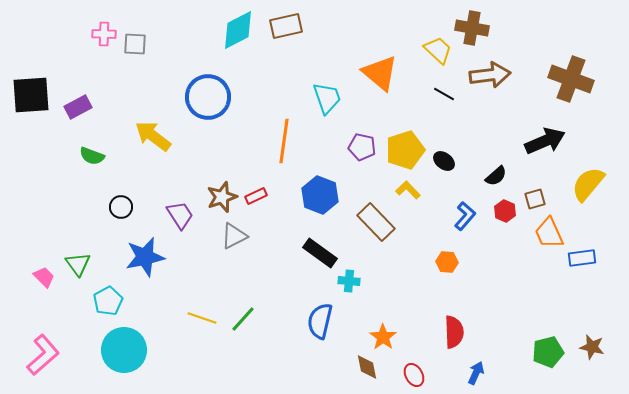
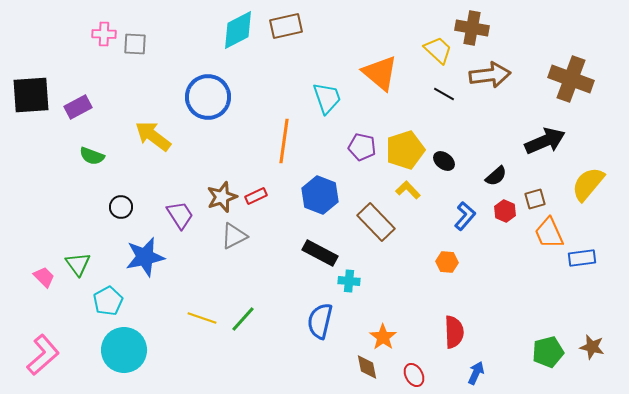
black rectangle at (320, 253): rotated 8 degrees counterclockwise
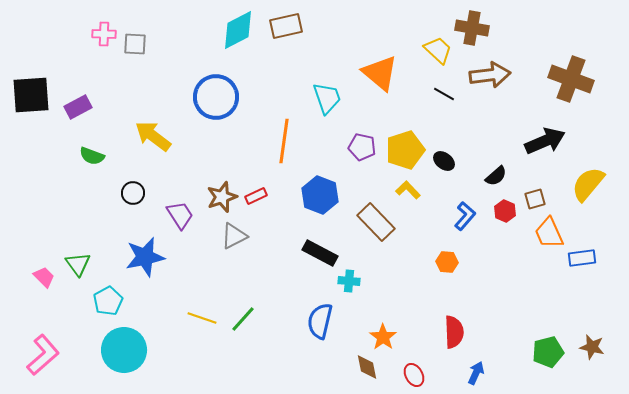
blue circle at (208, 97): moved 8 px right
black circle at (121, 207): moved 12 px right, 14 px up
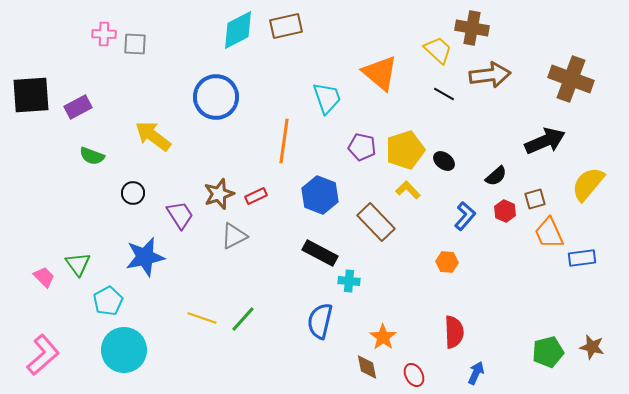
brown star at (222, 197): moved 3 px left, 3 px up
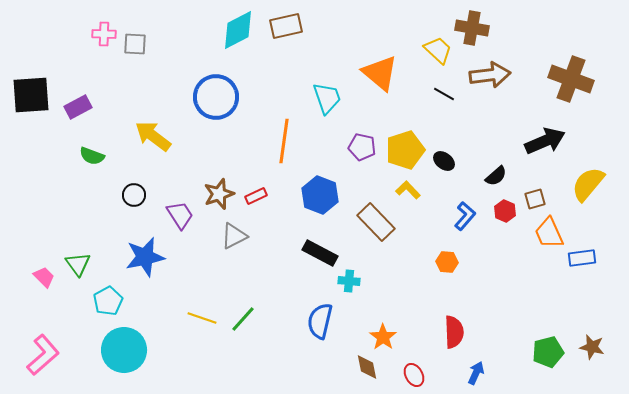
black circle at (133, 193): moved 1 px right, 2 px down
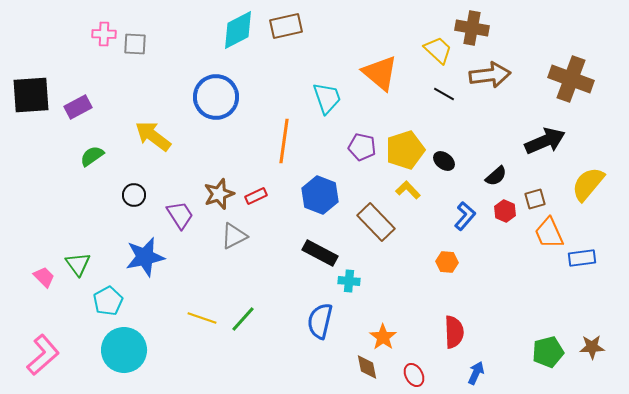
green semicircle at (92, 156): rotated 125 degrees clockwise
brown star at (592, 347): rotated 15 degrees counterclockwise
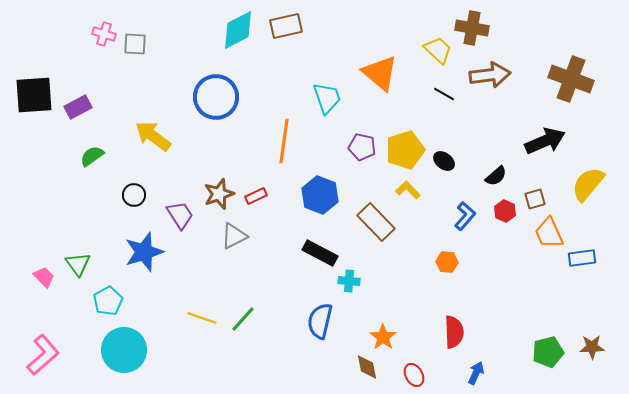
pink cross at (104, 34): rotated 15 degrees clockwise
black square at (31, 95): moved 3 px right
blue star at (145, 257): moved 1 px left, 5 px up; rotated 6 degrees counterclockwise
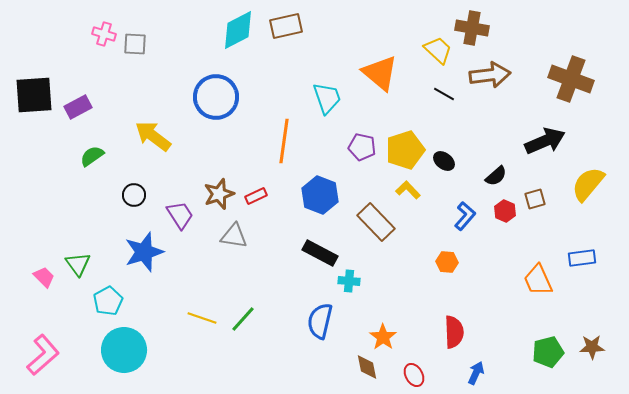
orange trapezoid at (549, 233): moved 11 px left, 47 px down
gray triangle at (234, 236): rotated 36 degrees clockwise
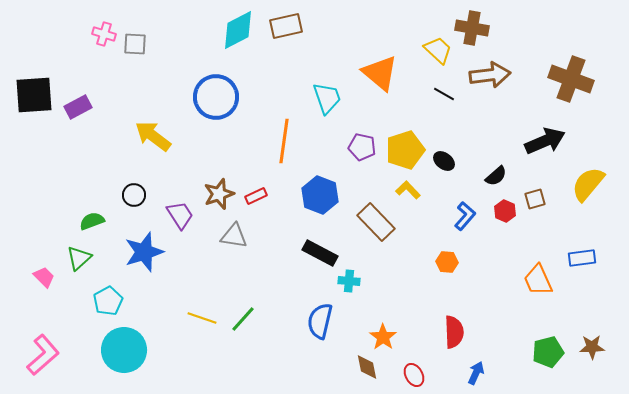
green semicircle at (92, 156): moved 65 px down; rotated 15 degrees clockwise
green triangle at (78, 264): moved 1 px right, 6 px up; rotated 24 degrees clockwise
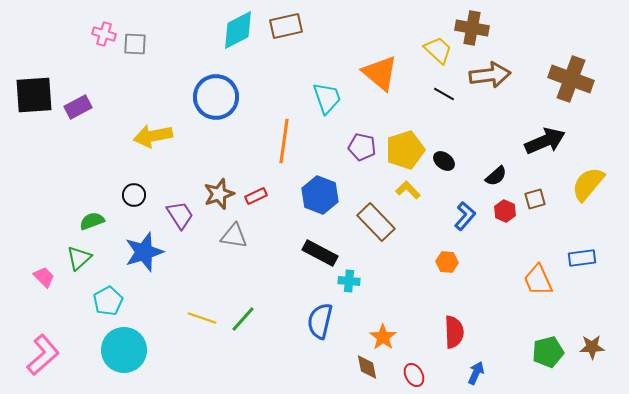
yellow arrow at (153, 136): rotated 48 degrees counterclockwise
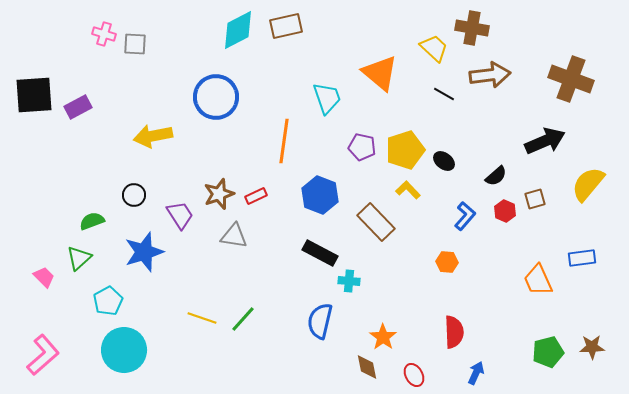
yellow trapezoid at (438, 50): moved 4 px left, 2 px up
